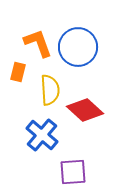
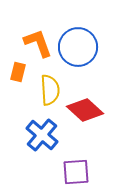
purple square: moved 3 px right
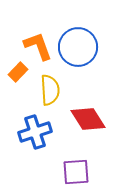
orange L-shape: moved 3 px down
orange rectangle: rotated 30 degrees clockwise
red diamond: moved 3 px right, 9 px down; rotated 15 degrees clockwise
blue cross: moved 7 px left, 3 px up; rotated 32 degrees clockwise
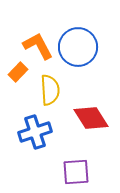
orange L-shape: rotated 8 degrees counterclockwise
red diamond: moved 3 px right, 1 px up
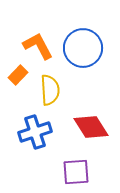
blue circle: moved 5 px right, 1 px down
orange rectangle: moved 3 px down
red diamond: moved 9 px down
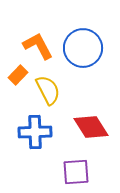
yellow semicircle: moved 2 px left; rotated 24 degrees counterclockwise
blue cross: rotated 16 degrees clockwise
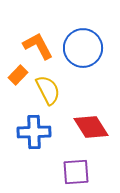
blue cross: moved 1 px left
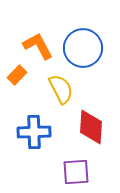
orange rectangle: moved 1 px left
yellow semicircle: moved 13 px right, 1 px up
red diamond: rotated 36 degrees clockwise
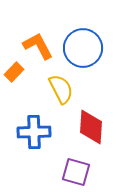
orange rectangle: moved 3 px left, 3 px up
purple square: rotated 20 degrees clockwise
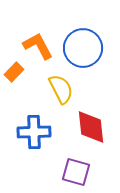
red diamond: rotated 9 degrees counterclockwise
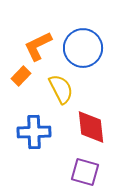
orange L-shape: rotated 88 degrees counterclockwise
orange rectangle: moved 7 px right, 4 px down
purple square: moved 9 px right
